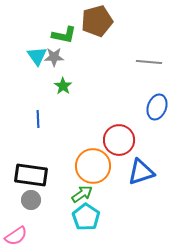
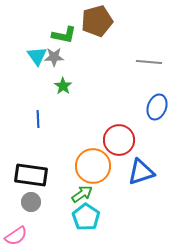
gray circle: moved 2 px down
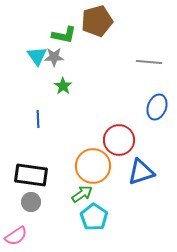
cyan pentagon: moved 8 px right
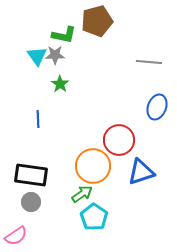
gray star: moved 1 px right, 2 px up
green star: moved 3 px left, 2 px up
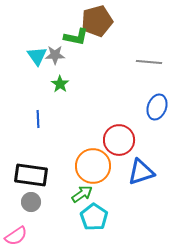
green L-shape: moved 12 px right, 2 px down
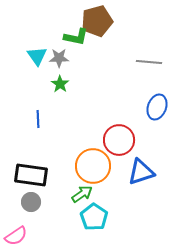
gray star: moved 4 px right, 3 px down
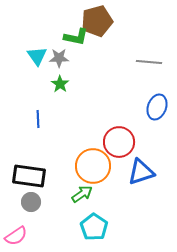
red circle: moved 2 px down
black rectangle: moved 2 px left, 1 px down
cyan pentagon: moved 10 px down
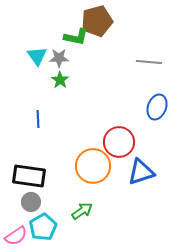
green star: moved 4 px up
green arrow: moved 17 px down
cyan pentagon: moved 51 px left; rotated 8 degrees clockwise
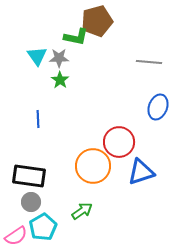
blue ellipse: moved 1 px right
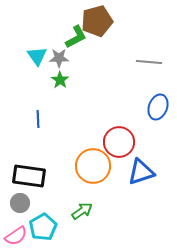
green L-shape: rotated 40 degrees counterclockwise
gray circle: moved 11 px left, 1 px down
